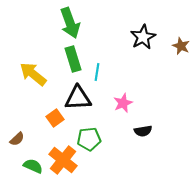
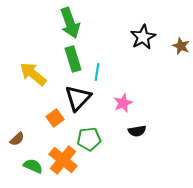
black triangle: rotated 44 degrees counterclockwise
black semicircle: moved 6 px left
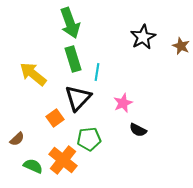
black semicircle: moved 1 px right, 1 px up; rotated 36 degrees clockwise
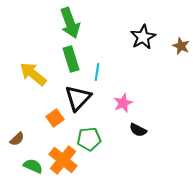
green rectangle: moved 2 px left
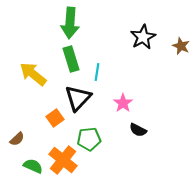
green arrow: rotated 24 degrees clockwise
pink star: rotated 12 degrees counterclockwise
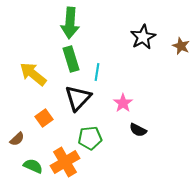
orange square: moved 11 px left
green pentagon: moved 1 px right, 1 px up
orange cross: moved 2 px right, 2 px down; rotated 20 degrees clockwise
